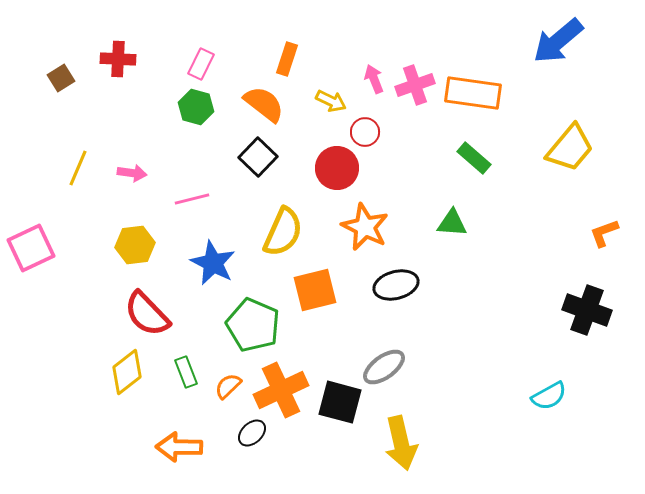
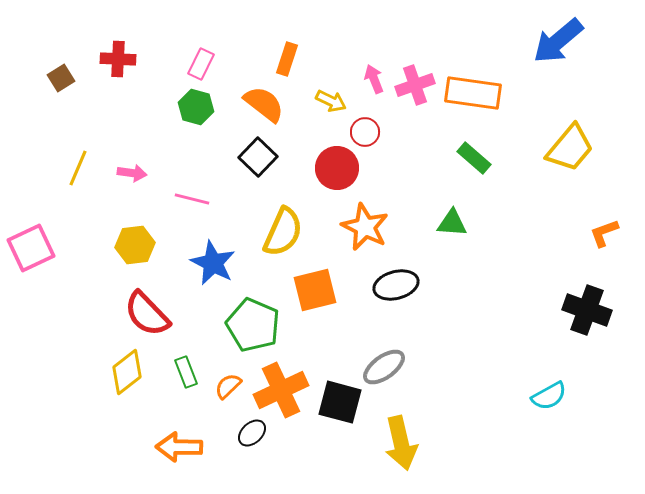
pink line at (192, 199): rotated 28 degrees clockwise
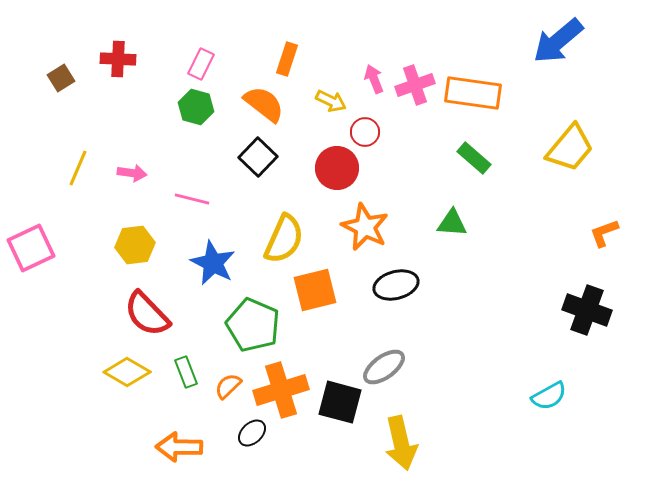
yellow semicircle at (283, 232): moved 1 px right, 7 px down
yellow diamond at (127, 372): rotated 69 degrees clockwise
orange cross at (281, 390): rotated 8 degrees clockwise
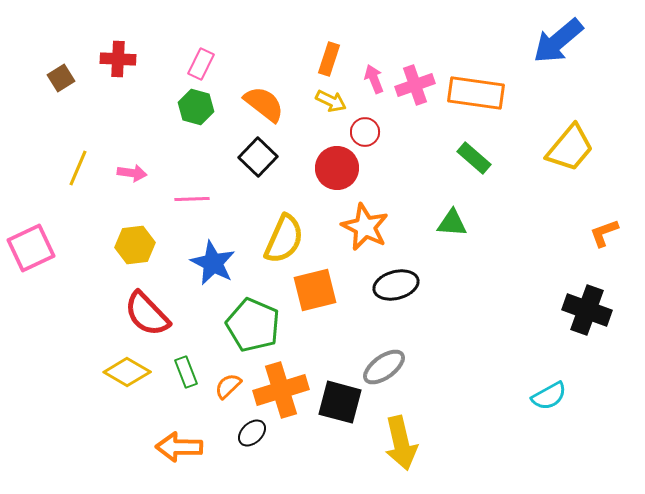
orange rectangle at (287, 59): moved 42 px right
orange rectangle at (473, 93): moved 3 px right
pink line at (192, 199): rotated 16 degrees counterclockwise
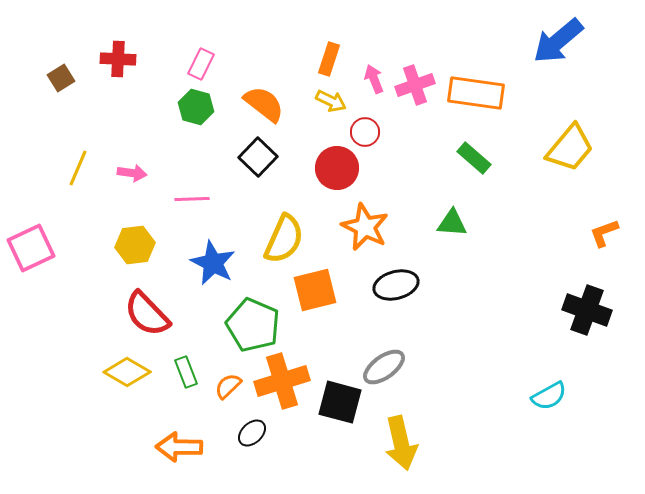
orange cross at (281, 390): moved 1 px right, 9 px up
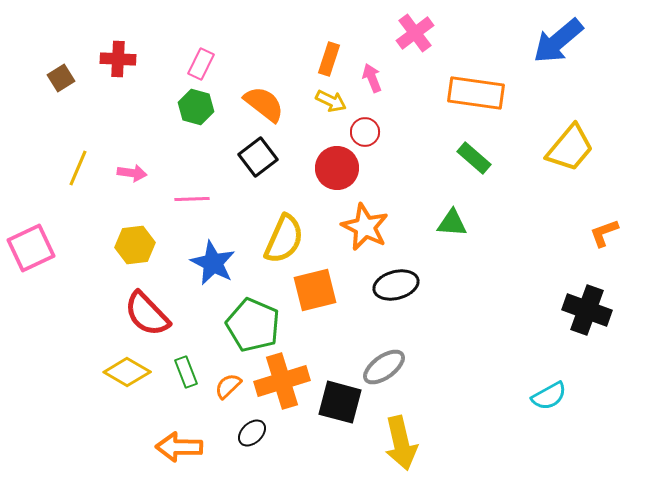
pink arrow at (374, 79): moved 2 px left, 1 px up
pink cross at (415, 85): moved 52 px up; rotated 18 degrees counterclockwise
black square at (258, 157): rotated 9 degrees clockwise
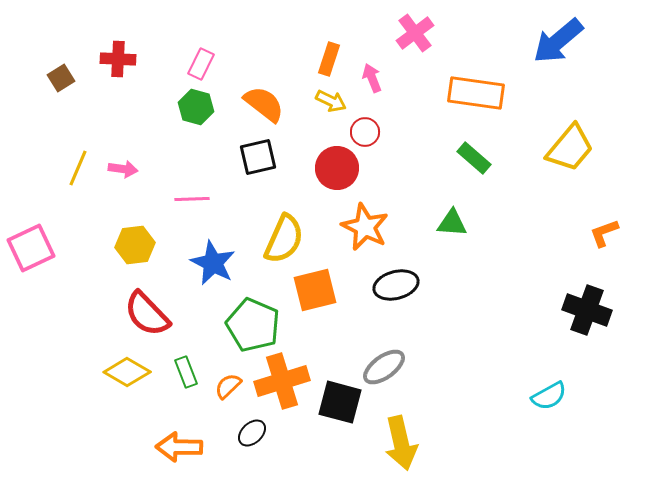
black square at (258, 157): rotated 24 degrees clockwise
pink arrow at (132, 173): moved 9 px left, 4 px up
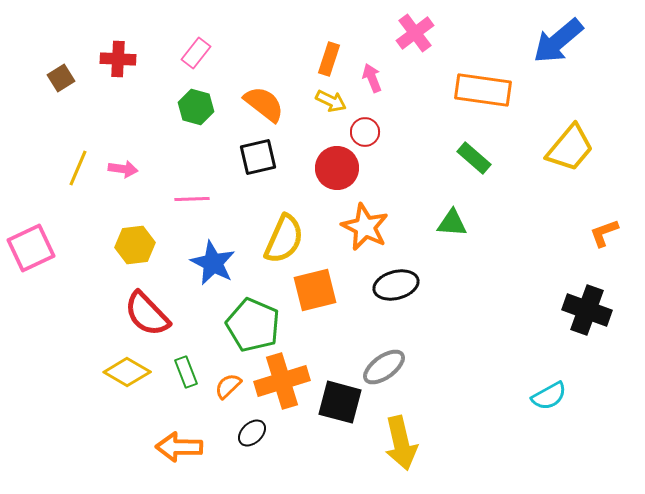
pink rectangle at (201, 64): moved 5 px left, 11 px up; rotated 12 degrees clockwise
orange rectangle at (476, 93): moved 7 px right, 3 px up
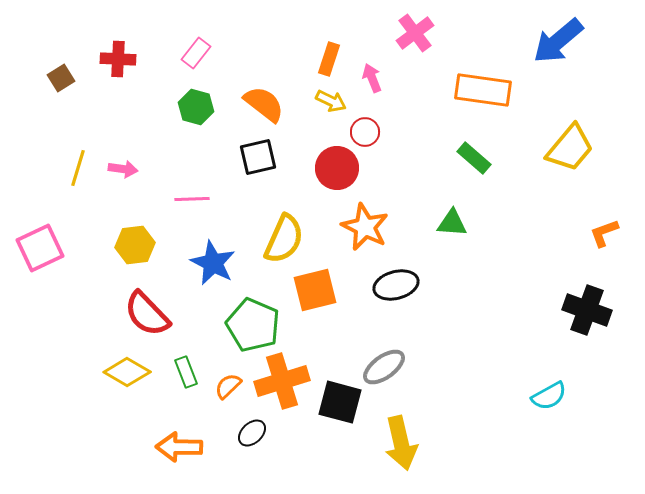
yellow line at (78, 168): rotated 6 degrees counterclockwise
pink square at (31, 248): moved 9 px right
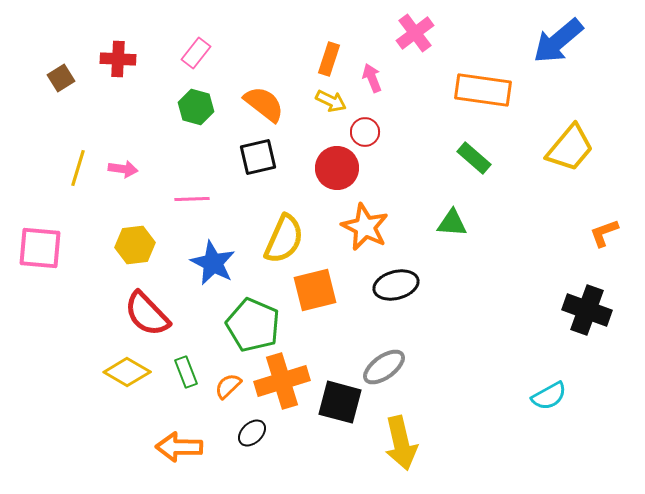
pink square at (40, 248): rotated 30 degrees clockwise
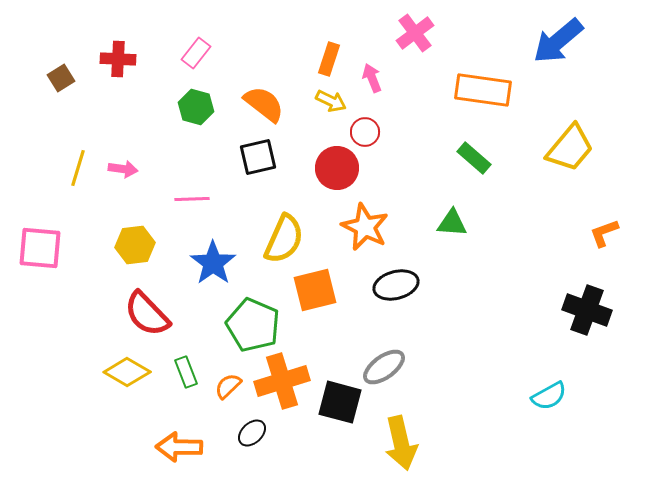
blue star at (213, 263): rotated 9 degrees clockwise
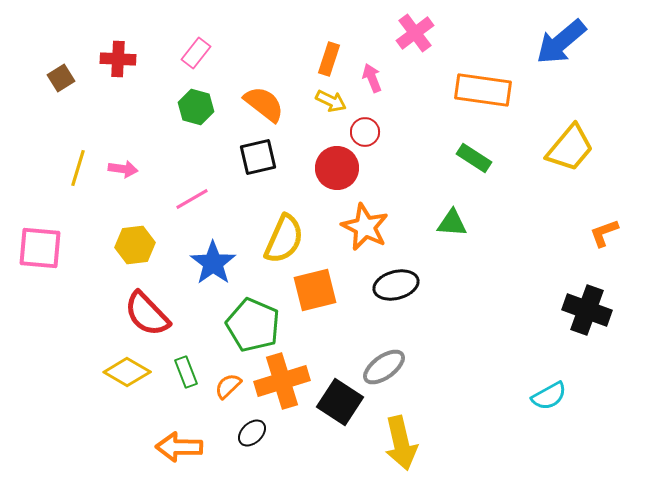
blue arrow at (558, 41): moved 3 px right, 1 px down
green rectangle at (474, 158): rotated 8 degrees counterclockwise
pink line at (192, 199): rotated 28 degrees counterclockwise
black square at (340, 402): rotated 18 degrees clockwise
